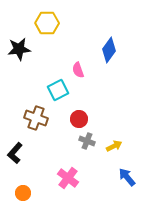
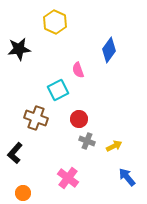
yellow hexagon: moved 8 px right, 1 px up; rotated 25 degrees clockwise
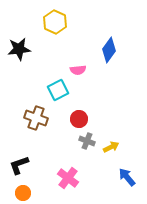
pink semicircle: rotated 77 degrees counterclockwise
yellow arrow: moved 3 px left, 1 px down
black L-shape: moved 4 px right, 12 px down; rotated 30 degrees clockwise
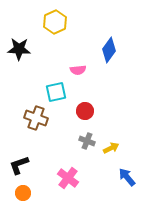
yellow hexagon: rotated 10 degrees clockwise
black star: rotated 10 degrees clockwise
cyan square: moved 2 px left, 2 px down; rotated 15 degrees clockwise
red circle: moved 6 px right, 8 px up
yellow arrow: moved 1 px down
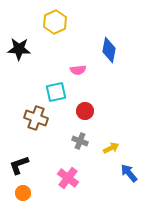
blue diamond: rotated 25 degrees counterclockwise
gray cross: moved 7 px left
blue arrow: moved 2 px right, 4 px up
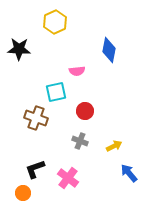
pink semicircle: moved 1 px left, 1 px down
yellow arrow: moved 3 px right, 2 px up
black L-shape: moved 16 px right, 4 px down
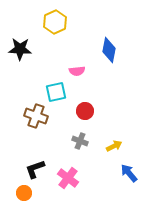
black star: moved 1 px right
brown cross: moved 2 px up
orange circle: moved 1 px right
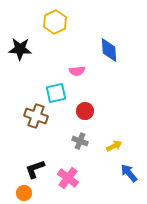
blue diamond: rotated 15 degrees counterclockwise
cyan square: moved 1 px down
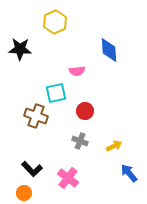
black L-shape: moved 3 px left; rotated 115 degrees counterclockwise
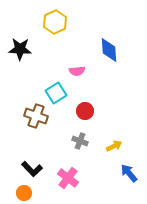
cyan square: rotated 20 degrees counterclockwise
